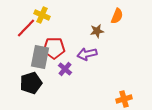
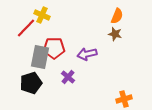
brown star: moved 18 px right, 3 px down; rotated 24 degrees clockwise
purple cross: moved 3 px right, 8 px down
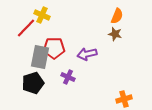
purple cross: rotated 16 degrees counterclockwise
black pentagon: moved 2 px right
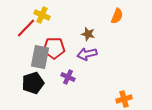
brown star: moved 27 px left
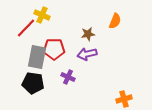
orange semicircle: moved 2 px left, 5 px down
brown star: rotated 24 degrees counterclockwise
red pentagon: moved 1 px down
gray rectangle: moved 3 px left
black pentagon: rotated 25 degrees clockwise
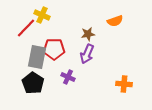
orange semicircle: rotated 49 degrees clockwise
purple arrow: rotated 54 degrees counterclockwise
black pentagon: rotated 25 degrees clockwise
orange cross: moved 15 px up; rotated 21 degrees clockwise
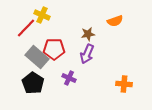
gray rectangle: rotated 60 degrees counterclockwise
purple cross: moved 1 px right, 1 px down
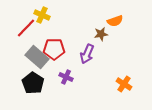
brown star: moved 13 px right
purple cross: moved 3 px left, 1 px up
orange cross: rotated 28 degrees clockwise
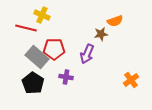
red line: rotated 60 degrees clockwise
purple cross: rotated 16 degrees counterclockwise
orange cross: moved 7 px right, 4 px up; rotated 21 degrees clockwise
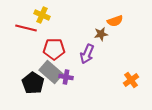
gray rectangle: moved 14 px right, 15 px down
